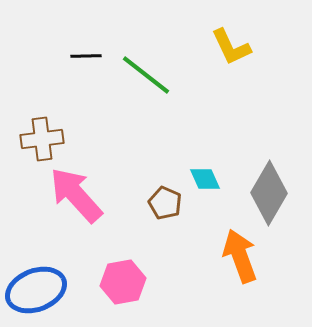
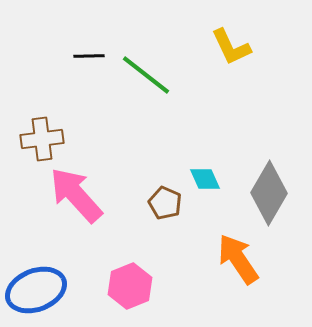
black line: moved 3 px right
orange arrow: moved 2 px left, 3 px down; rotated 14 degrees counterclockwise
pink hexagon: moved 7 px right, 4 px down; rotated 12 degrees counterclockwise
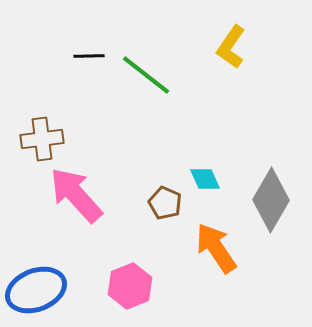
yellow L-shape: rotated 60 degrees clockwise
gray diamond: moved 2 px right, 7 px down
orange arrow: moved 22 px left, 11 px up
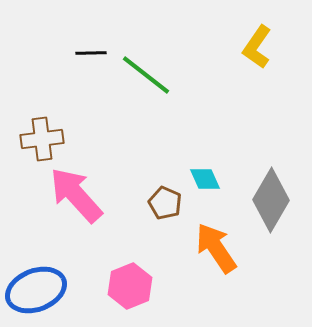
yellow L-shape: moved 26 px right
black line: moved 2 px right, 3 px up
